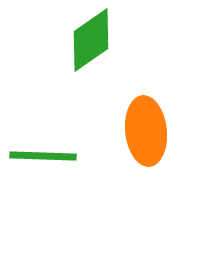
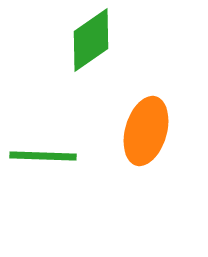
orange ellipse: rotated 22 degrees clockwise
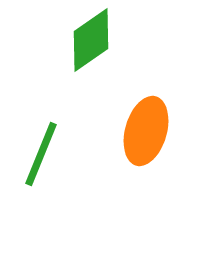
green line: moved 2 px left, 2 px up; rotated 70 degrees counterclockwise
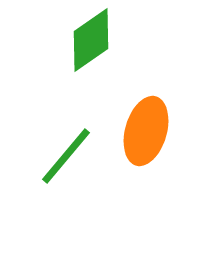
green line: moved 25 px right, 2 px down; rotated 18 degrees clockwise
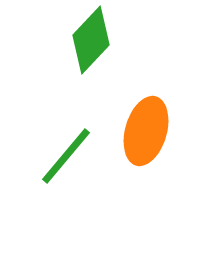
green diamond: rotated 12 degrees counterclockwise
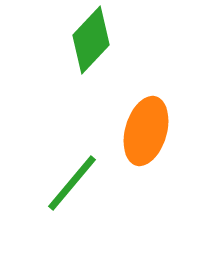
green line: moved 6 px right, 27 px down
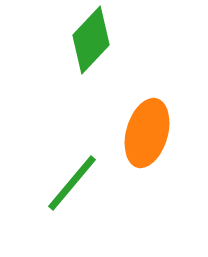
orange ellipse: moved 1 px right, 2 px down
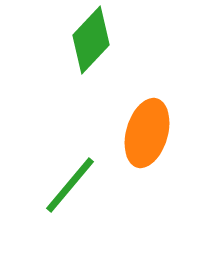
green line: moved 2 px left, 2 px down
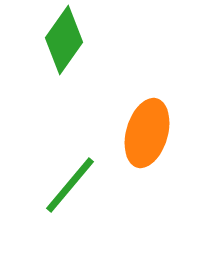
green diamond: moved 27 px left; rotated 8 degrees counterclockwise
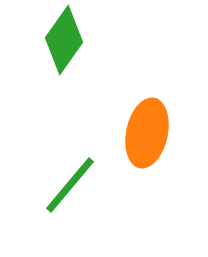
orange ellipse: rotated 4 degrees counterclockwise
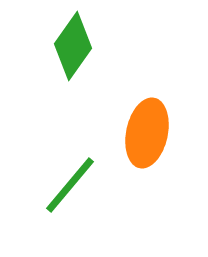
green diamond: moved 9 px right, 6 px down
